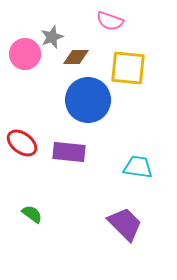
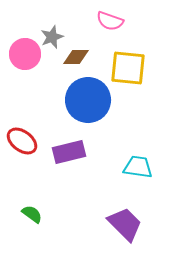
red ellipse: moved 2 px up
purple rectangle: rotated 20 degrees counterclockwise
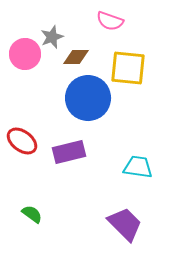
blue circle: moved 2 px up
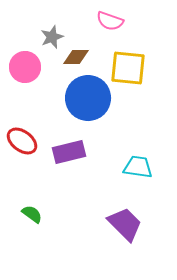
pink circle: moved 13 px down
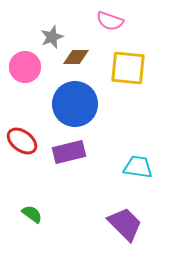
blue circle: moved 13 px left, 6 px down
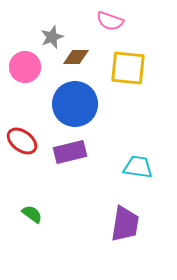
purple rectangle: moved 1 px right
purple trapezoid: rotated 54 degrees clockwise
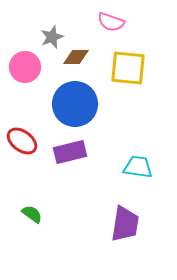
pink semicircle: moved 1 px right, 1 px down
